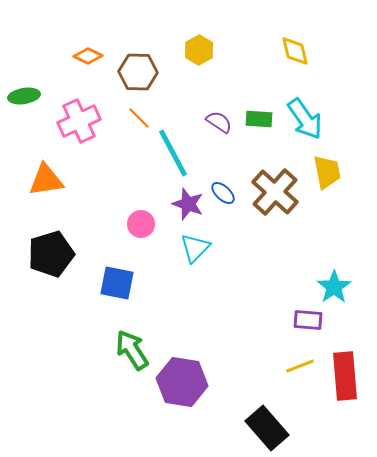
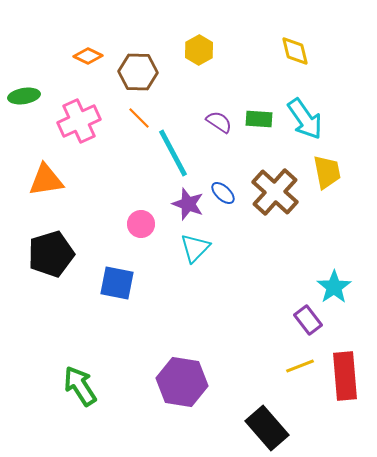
purple rectangle: rotated 48 degrees clockwise
green arrow: moved 52 px left, 36 px down
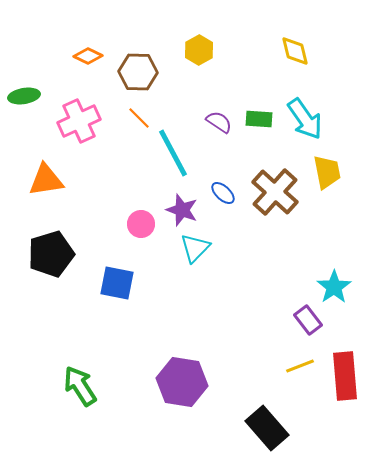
purple star: moved 6 px left, 6 px down
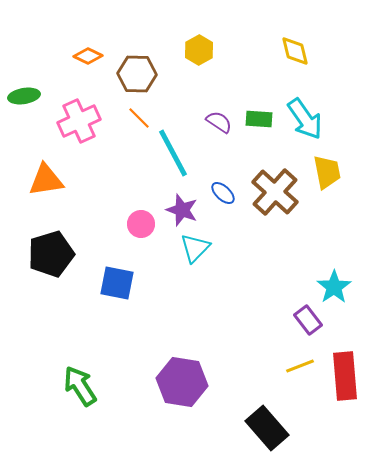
brown hexagon: moved 1 px left, 2 px down
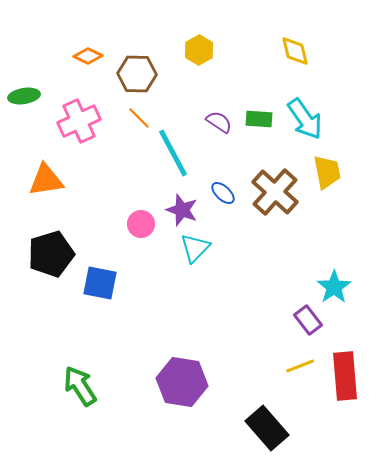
blue square: moved 17 px left
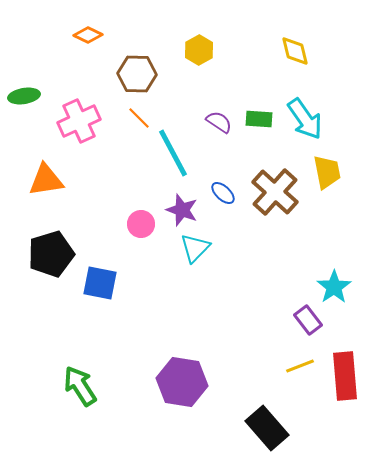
orange diamond: moved 21 px up
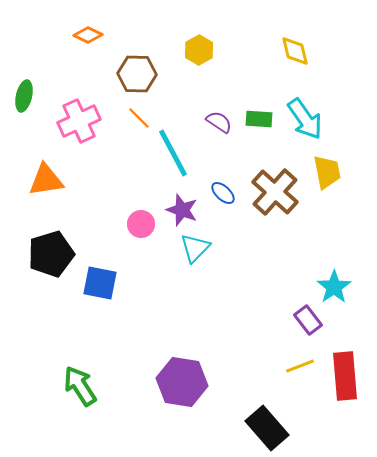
green ellipse: rotated 68 degrees counterclockwise
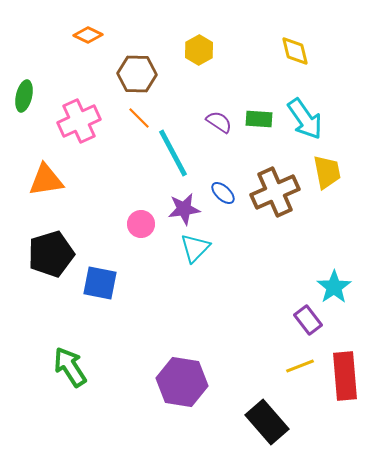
brown cross: rotated 24 degrees clockwise
purple star: moved 2 px right, 1 px up; rotated 28 degrees counterclockwise
green arrow: moved 10 px left, 19 px up
black rectangle: moved 6 px up
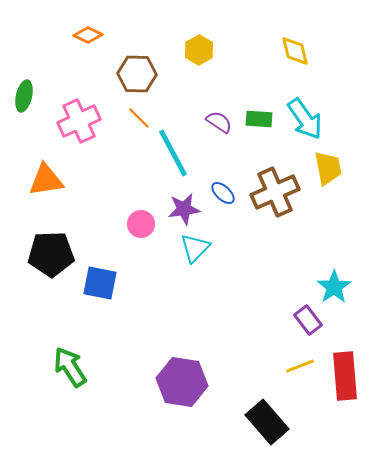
yellow trapezoid: moved 1 px right, 4 px up
black pentagon: rotated 15 degrees clockwise
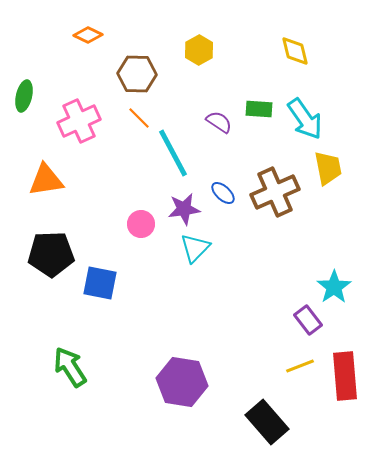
green rectangle: moved 10 px up
